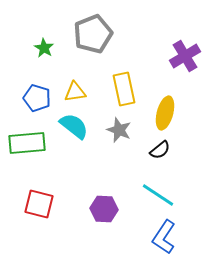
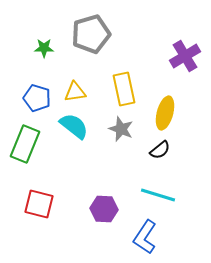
gray pentagon: moved 2 px left; rotated 6 degrees clockwise
green star: rotated 30 degrees counterclockwise
gray star: moved 2 px right, 1 px up
green rectangle: moved 2 px left, 1 px down; rotated 63 degrees counterclockwise
cyan line: rotated 16 degrees counterclockwise
blue L-shape: moved 19 px left
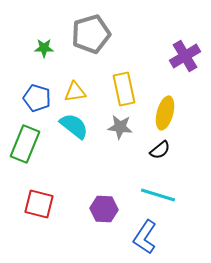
gray star: moved 1 px left, 2 px up; rotated 15 degrees counterclockwise
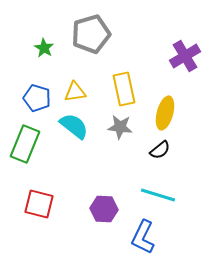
green star: rotated 30 degrees clockwise
blue L-shape: moved 2 px left; rotated 8 degrees counterclockwise
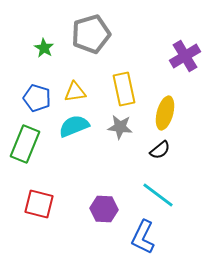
cyan semicircle: rotated 60 degrees counterclockwise
cyan line: rotated 20 degrees clockwise
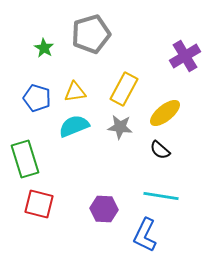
yellow rectangle: rotated 40 degrees clockwise
yellow ellipse: rotated 36 degrees clockwise
green rectangle: moved 15 px down; rotated 39 degrees counterclockwise
black semicircle: rotated 80 degrees clockwise
cyan line: moved 3 px right, 1 px down; rotated 28 degrees counterclockwise
blue L-shape: moved 2 px right, 2 px up
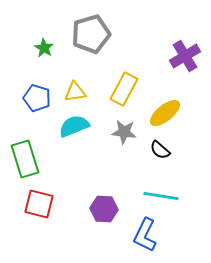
gray star: moved 4 px right, 5 px down
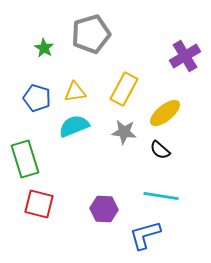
blue L-shape: rotated 48 degrees clockwise
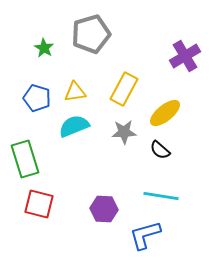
gray star: rotated 10 degrees counterclockwise
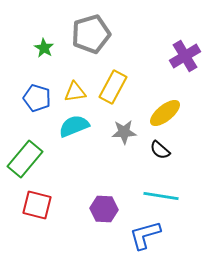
yellow rectangle: moved 11 px left, 2 px up
green rectangle: rotated 57 degrees clockwise
red square: moved 2 px left, 1 px down
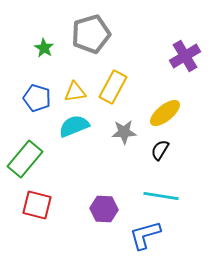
black semicircle: rotated 80 degrees clockwise
